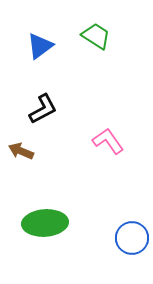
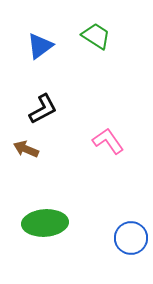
brown arrow: moved 5 px right, 2 px up
blue circle: moved 1 px left
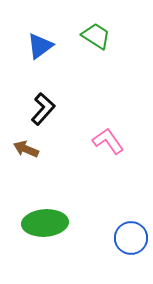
black L-shape: rotated 20 degrees counterclockwise
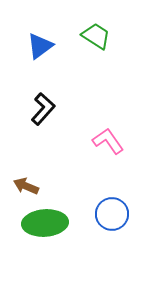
brown arrow: moved 37 px down
blue circle: moved 19 px left, 24 px up
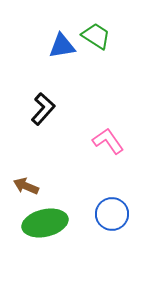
blue triangle: moved 22 px right; rotated 28 degrees clockwise
green ellipse: rotated 9 degrees counterclockwise
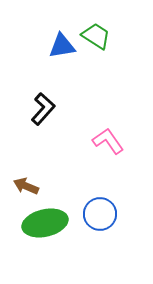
blue circle: moved 12 px left
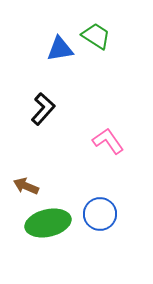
blue triangle: moved 2 px left, 3 px down
green ellipse: moved 3 px right
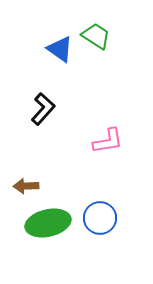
blue triangle: rotated 44 degrees clockwise
pink L-shape: rotated 116 degrees clockwise
brown arrow: rotated 25 degrees counterclockwise
blue circle: moved 4 px down
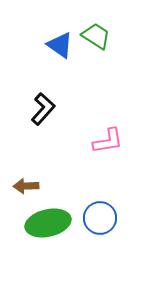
blue triangle: moved 4 px up
